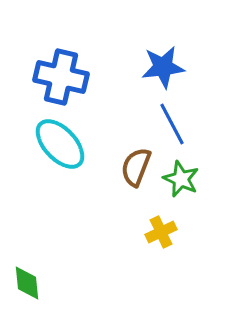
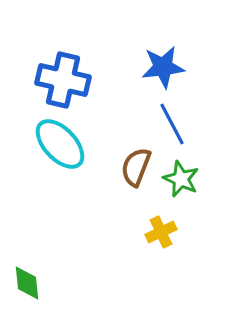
blue cross: moved 2 px right, 3 px down
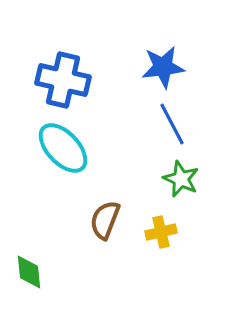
cyan ellipse: moved 3 px right, 4 px down
brown semicircle: moved 31 px left, 53 px down
yellow cross: rotated 12 degrees clockwise
green diamond: moved 2 px right, 11 px up
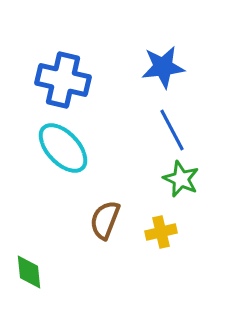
blue line: moved 6 px down
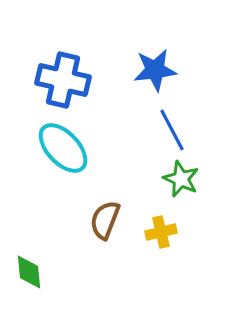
blue star: moved 8 px left, 3 px down
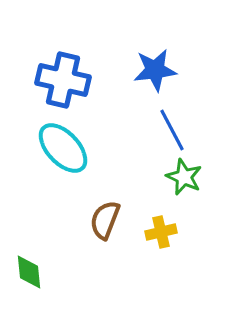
green star: moved 3 px right, 2 px up
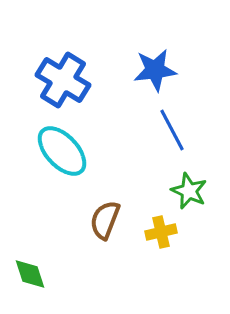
blue cross: rotated 18 degrees clockwise
cyan ellipse: moved 1 px left, 3 px down
green star: moved 5 px right, 14 px down
green diamond: moved 1 px right, 2 px down; rotated 12 degrees counterclockwise
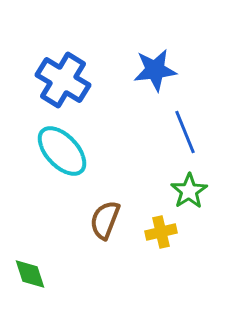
blue line: moved 13 px right, 2 px down; rotated 6 degrees clockwise
green star: rotated 15 degrees clockwise
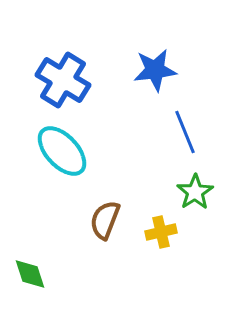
green star: moved 6 px right, 1 px down
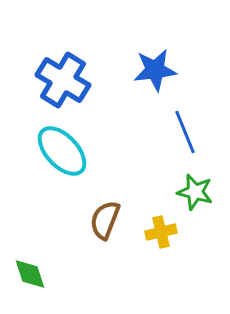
green star: rotated 24 degrees counterclockwise
